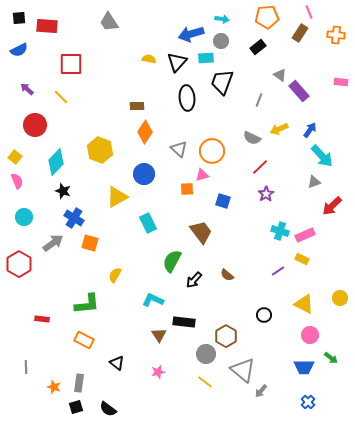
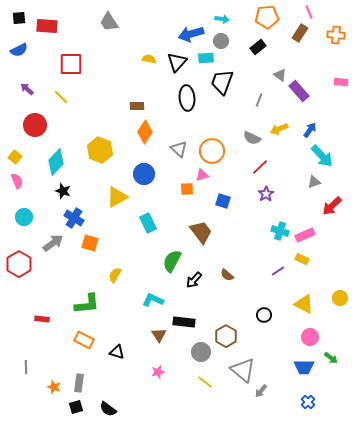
pink circle at (310, 335): moved 2 px down
gray circle at (206, 354): moved 5 px left, 2 px up
black triangle at (117, 363): moved 11 px up; rotated 21 degrees counterclockwise
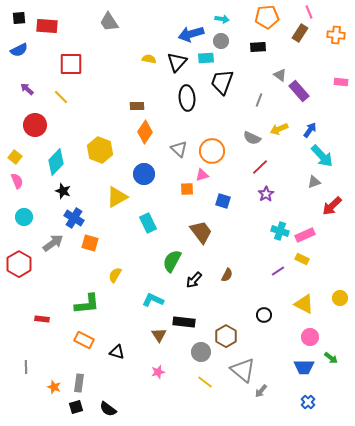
black rectangle at (258, 47): rotated 35 degrees clockwise
brown semicircle at (227, 275): rotated 104 degrees counterclockwise
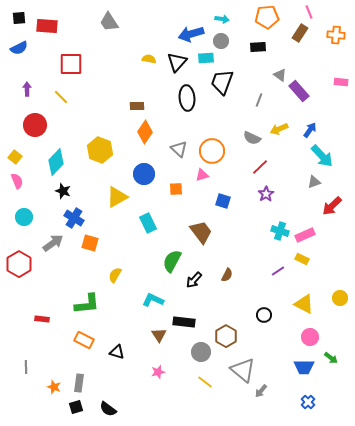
blue semicircle at (19, 50): moved 2 px up
purple arrow at (27, 89): rotated 48 degrees clockwise
orange square at (187, 189): moved 11 px left
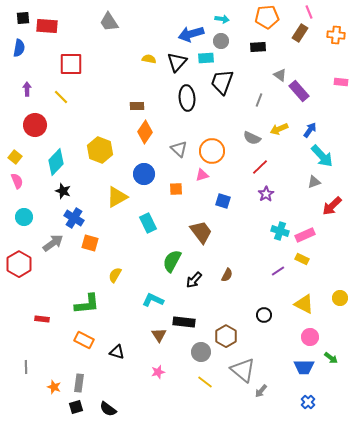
black square at (19, 18): moved 4 px right
blue semicircle at (19, 48): rotated 54 degrees counterclockwise
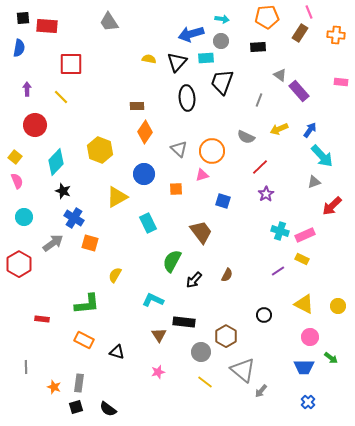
gray semicircle at (252, 138): moved 6 px left, 1 px up
yellow circle at (340, 298): moved 2 px left, 8 px down
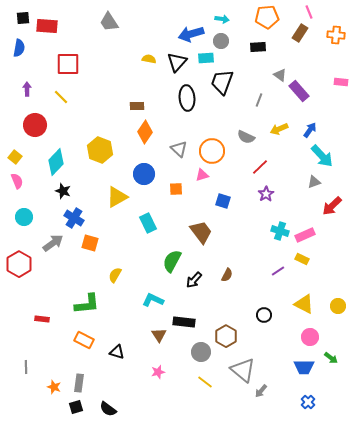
red square at (71, 64): moved 3 px left
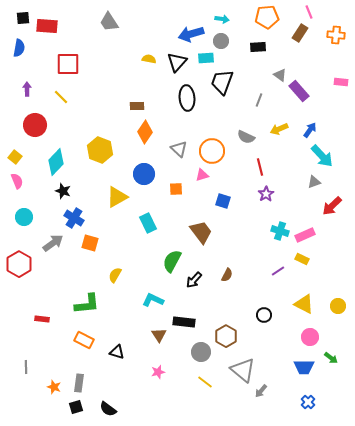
red line at (260, 167): rotated 60 degrees counterclockwise
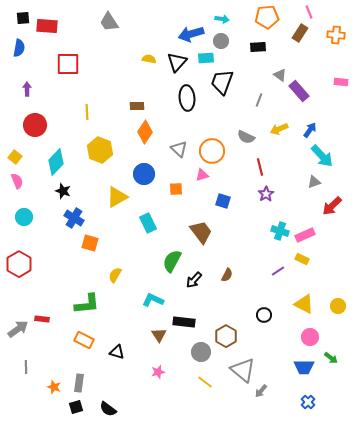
yellow line at (61, 97): moved 26 px right, 15 px down; rotated 42 degrees clockwise
gray arrow at (53, 243): moved 35 px left, 86 px down
